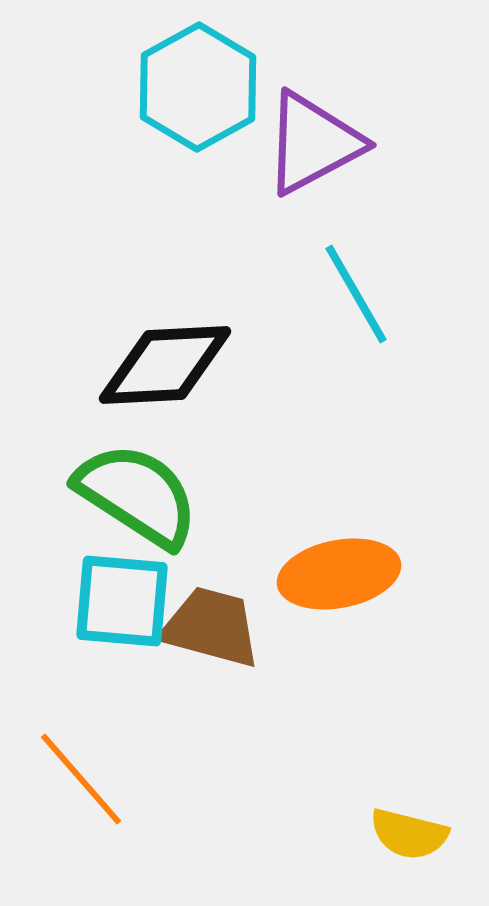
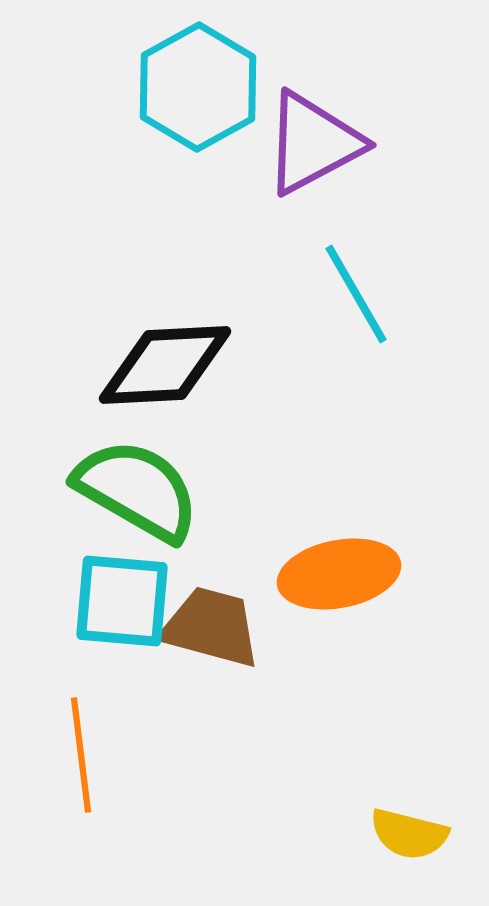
green semicircle: moved 5 px up; rotated 3 degrees counterclockwise
orange line: moved 24 px up; rotated 34 degrees clockwise
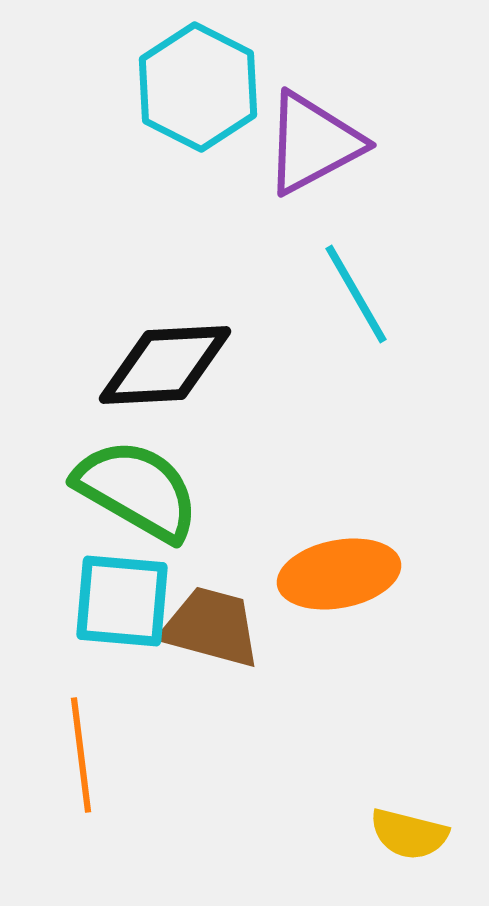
cyan hexagon: rotated 4 degrees counterclockwise
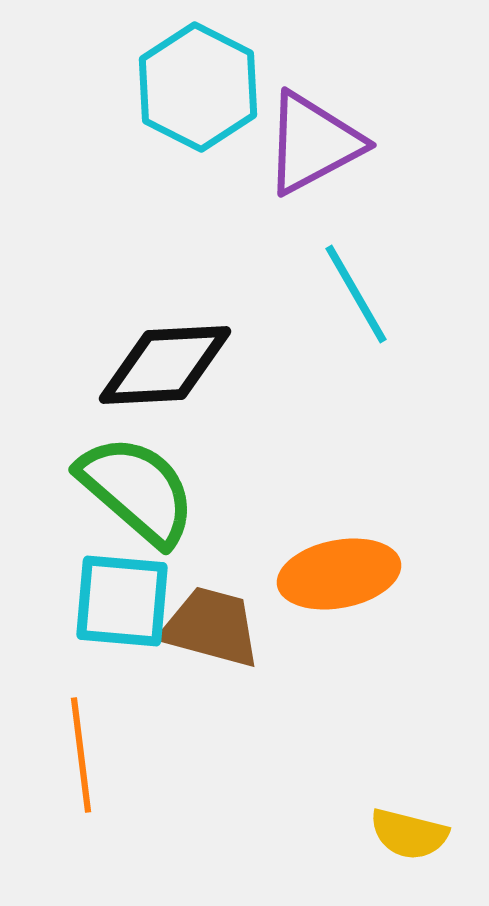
green semicircle: rotated 11 degrees clockwise
